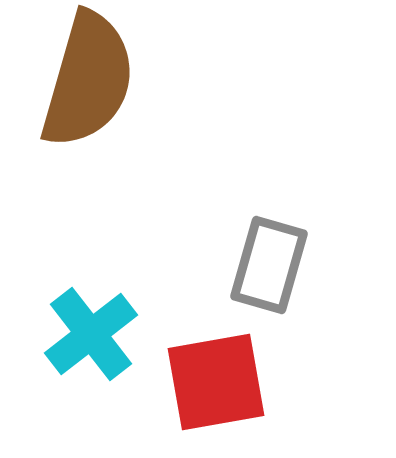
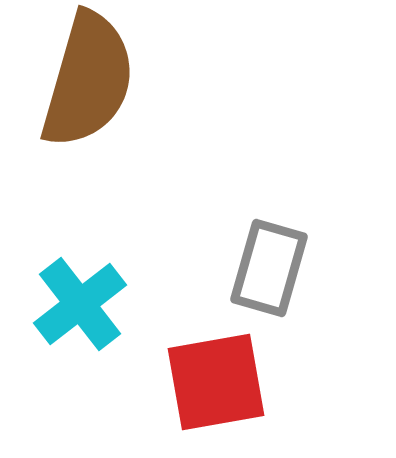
gray rectangle: moved 3 px down
cyan cross: moved 11 px left, 30 px up
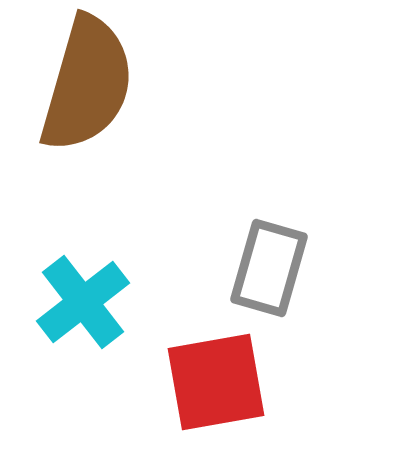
brown semicircle: moved 1 px left, 4 px down
cyan cross: moved 3 px right, 2 px up
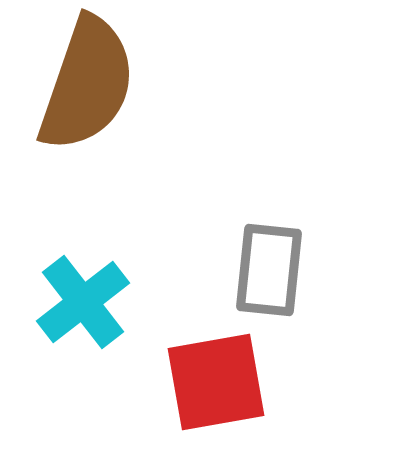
brown semicircle: rotated 3 degrees clockwise
gray rectangle: moved 2 px down; rotated 10 degrees counterclockwise
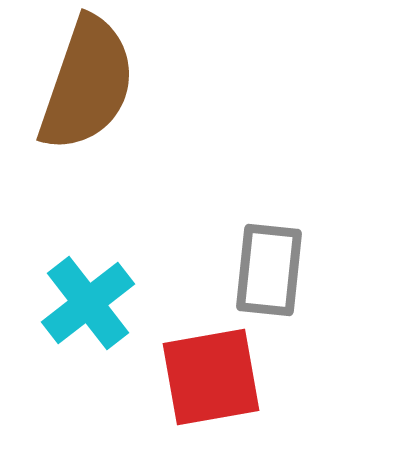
cyan cross: moved 5 px right, 1 px down
red square: moved 5 px left, 5 px up
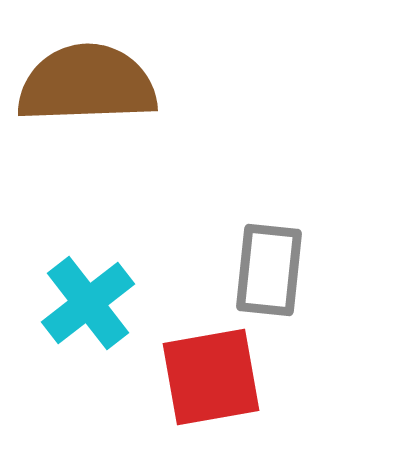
brown semicircle: rotated 111 degrees counterclockwise
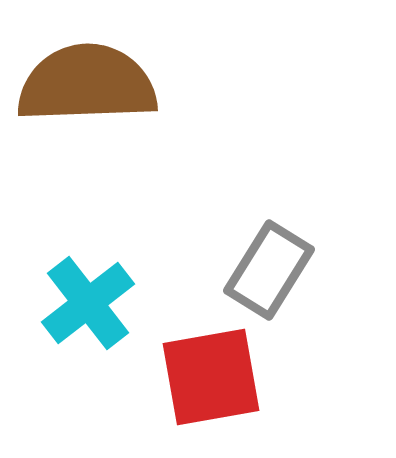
gray rectangle: rotated 26 degrees clockwise
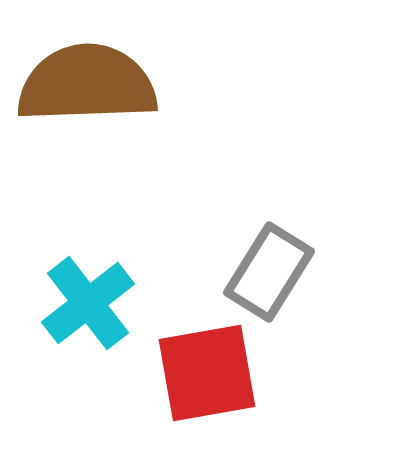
gray rectangle: moved 2 px down
red square: moved 4 px left, 4 px up
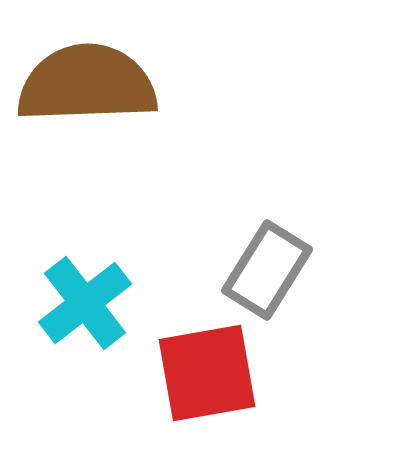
gray rectangle: moved 2 px left, 2 px up
cyan cross: moved 3 px left
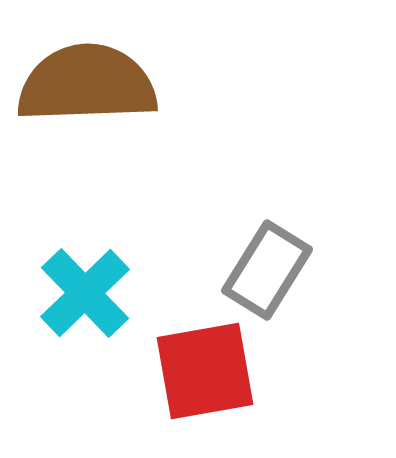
cyan cross: moved 10 px up; rotated 6 degrees counterclockwise
red square: moved 2 px left, 2 px up
